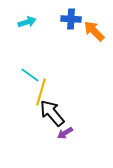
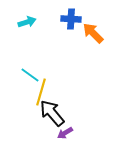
orange arrow: moved 1 px left, 2 px down
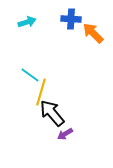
purple arrow: moved 1 px down
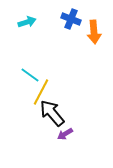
blue cross: rotated 18 degrees clockwise
orange arrow: moved 1 px right, 1 px up; rotated 140 degrees counterclockwise
yellow line: rotated 12 degrees clockwise
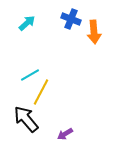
cyan arrow: moved 1 px down; rotated 24 degrees counterclockwise
cyan line: rotated 66 degrees counterclockwise
black arrow: moved 26 px left, 6 px down
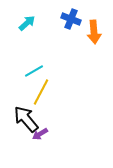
cyan line: moved 4 px right, 4 px up
purple arrow: moved 25 px left
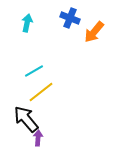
blue cross: moved 1 px left, 1 px up
cyan arrow: rotated 36 degrees counterclockwise
orange arrow: rotated 45 degrees clockwise
yellow line: rotated 24 degrees clockwise
purple arrow: moved 2 px left, 4 px down; rotated 126 degrees clockwise
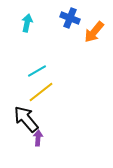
cyan line: moved 3 px right
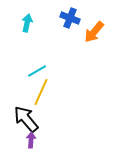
yellow line: rotated 28 degrees counterclockwise
purple arrow: moved 7 px left, 2 px down
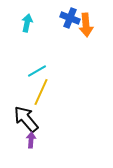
orange arrow: moved 8 px left, 7 px up; rotated 45 degrees counterclockwise
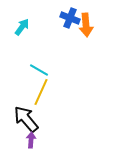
cyan arrow: moved 5 px left, 4 px down; rotated 24 degrees clockwise
cyan line: moved 2 px right, 1 px up; rotated 60 degrees clockwise
